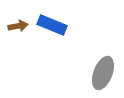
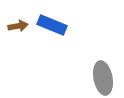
gray ellipse: moved 5 px down; rotated 32 degrees counterclockwise
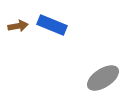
gray ellipse: rotated 68 degrees clockwise
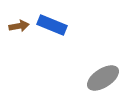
brown arrow: moved 1 px right
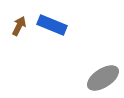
brown arrow: rotated 54 degrees counterclockwise
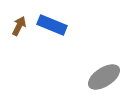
gray ellipse: moved 1 px right, 1 px up
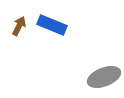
gray ellipse: rotated 12 degrees clockwise
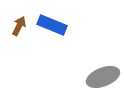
gray ellipse: moved 1 px left
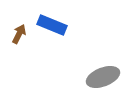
brown arrow: moved 8 px down
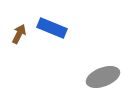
blue rectangle: moved 3 px down
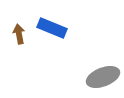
brown arrow: rotated 36 degrees counterclockwise
